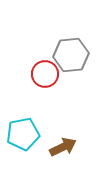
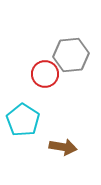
cyan pentagon: moved 14 px up; rotated 28 degrees counterclockwise
brown arrow: rotated 36 degrees clockwise
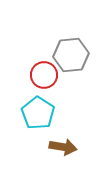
red circle: moved 1 px left, 1 px down
cyan pentagon: moved 15 px right, 7 px up
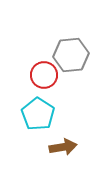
cyan pentagon: moved 1 px down
brown arrow: rotated 20 degrees counterclockwise
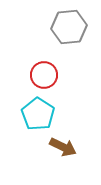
gray hexagon: moved 2 px left, 28 px up
brown arrow: rotated 36 degrees clockwise
